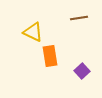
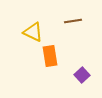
brown line: moved 6 px left, 3 px down
purple square: moved 4 px down
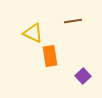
yellow triangle: moved 1 px down
purple square: moved 1 px right, 1 px down
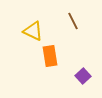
brown line: rotated 72 degrees clockwise
yellow triangle: moved 2 px up
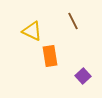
yellow triangle: moved 1 px left
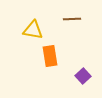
brown line: moved 1 px left, 2 px up; rotated 66 degrees counterclockwise
yellow triangle: moved 1 px right, 1 px up; rotated 15 degrees counterclockwise
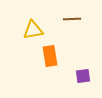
yellow triangle: rotated 20 degrees counterclockwise
purple square: rotated 35 degrees clockwise
